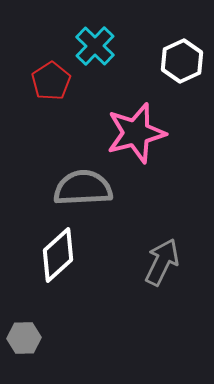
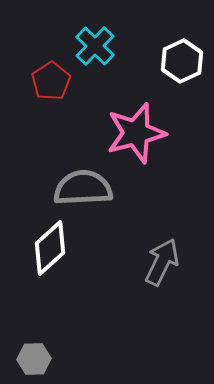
white diamond: moved 8 px left, 7 px up
gray hexagon: moved 10 px right, 21 px down
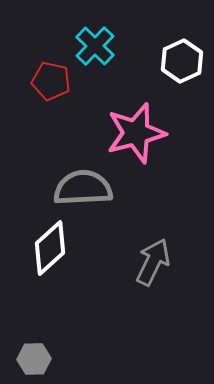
red pentagon: rotated 27 degrees counterclockwise
gray arrow: moved 9 px left
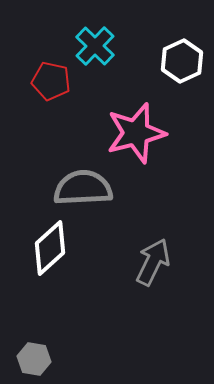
gray hexagon: rotated 12 degrees clockwise
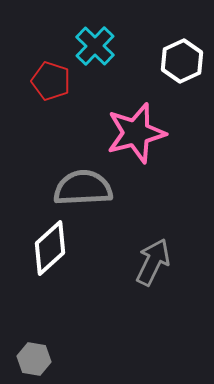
red pentagon: rotated 6 degrees clockwise
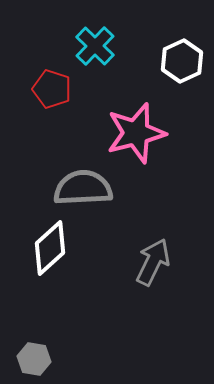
red pentagon: moved 1 px right, 8 px down
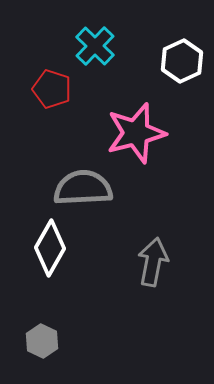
white diamond: rotated 18 degrees counterclockwise
gray arrow: rotated 15 degrees counterclockwise
gray hexagon: moved 8 px right, 18 px up; rotated 16 degrees clockwise
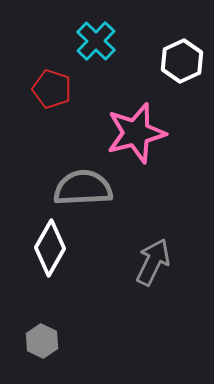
cyan cross: moved 1 px right, 5 px up
gray arrow: rotated 15 degrees clockwise
